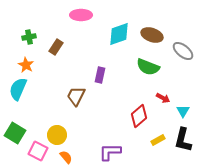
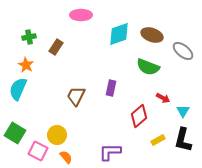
purple rectangle: moved 11 px right, 13 px down
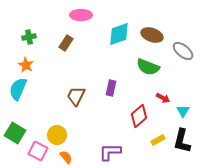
brown rectangle: moved 10 px right, 4 px up
black L-shape: moved 1 px left, 1 px down
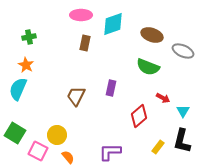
cyan diamond: moved 6 px left, 10 px up
brown rectangle: moved 19 px right; rotated 21 degrees counterclockwise
gray ellipse: rotated 15 degrees counterclockwise
yellow rectangle: moved 7 px down; rotated 24 degrees counterclockwise
orange semicircle: moved 2 px right
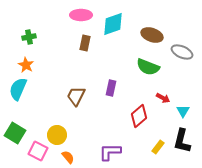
gray ellipse: moved 1 px left, 1 px down
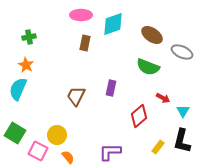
brown ellipse: rotated 15 degrees clockwise
